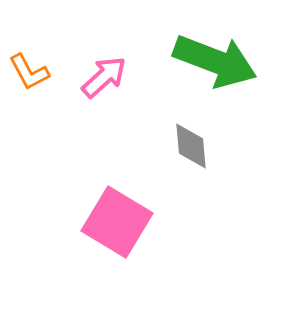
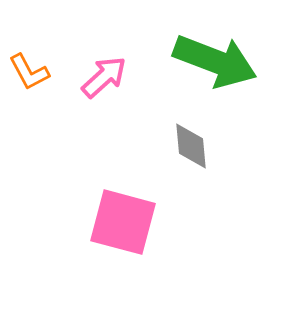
pink square: moved 6 px right; rotated 16 degrees counterclockwise
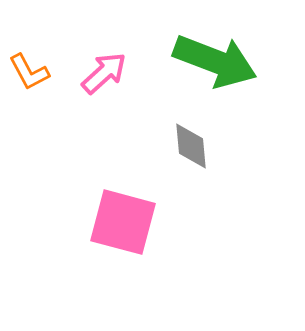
pink arrow: moved 4 px up
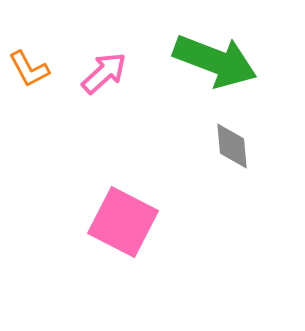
orange L-shape: moved 3 px up
gray diamond: moved 41 px right
pink square: rotated 12 degrees clockwise
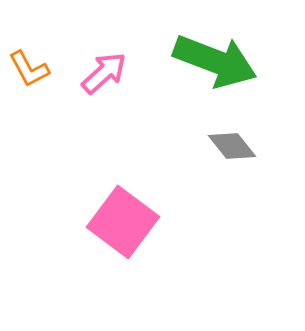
gray diamond: rotated 33 degrees counterclockwise
pink square: rotated 10 degrees clockwise
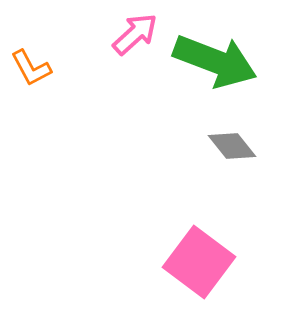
orange L-shape: moved 2 px right, 1 px up
pink arrow: moved 31 px right, 39 px up
pink square: moved 76 px right, 40 px down
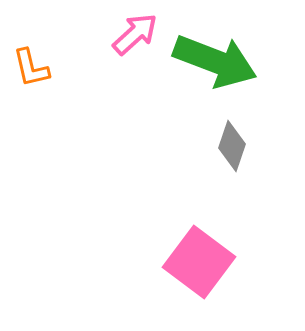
orange L-shape: rotated 15 degrees clockwise
gray diamond: rotated 57 degrees clockwise
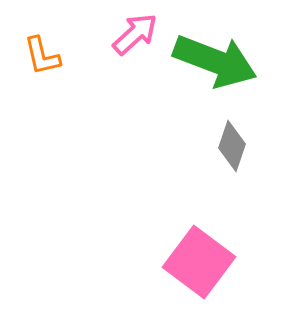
orange L-shape: moved 11 px right, 12 px up
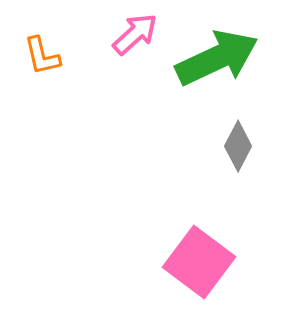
green arrow: moved 2 px right, 3 px up; rotated 46 degrees counterclockwise
gray diamond: moved 6 px right; rotated 9 degrees clockwise
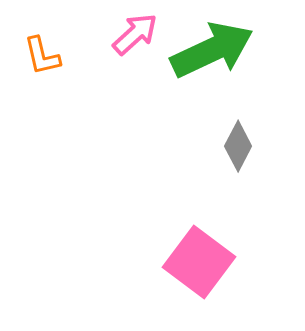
green arrow: moved 5 px left, 8 px up
